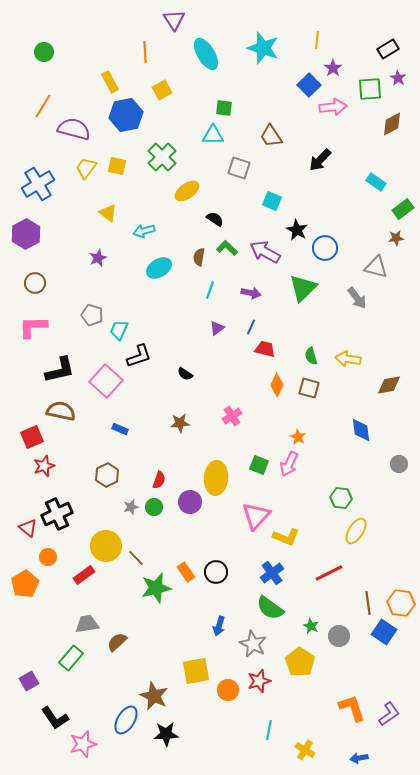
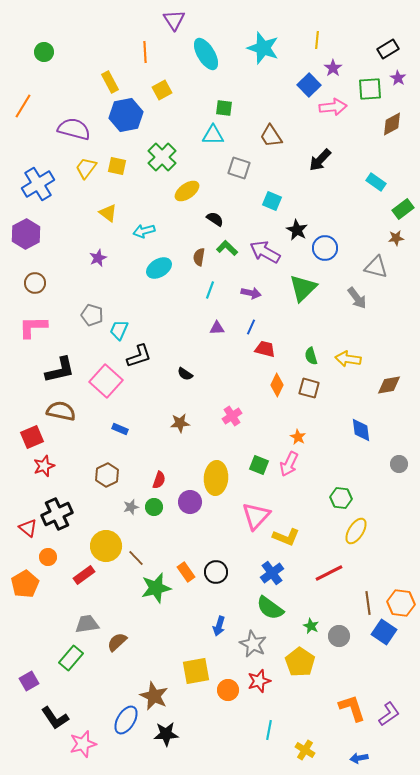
orange line at (43, 106): moved 20 px left
purple triangle at (217, 328): rotated 35 degrees clockwise
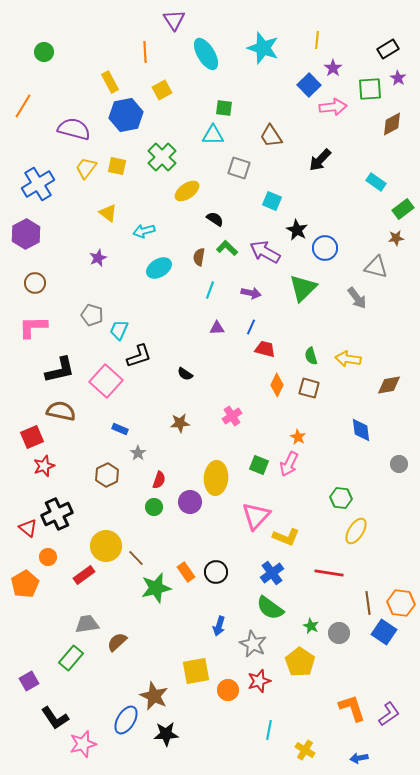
gray star at (131, 507): moved 7 px right, 54 px up; rotated 21 degrees counterclockwise
red line at (329, 573): rotated 36 degrees clockwise
gray circle at (339, 636): moved 3 px up
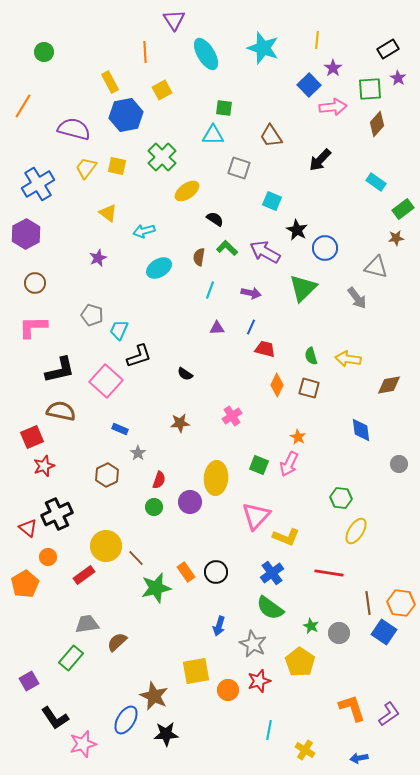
brown diamond at (392, 124): moved 15 px left; rotated 20 degrees counterclockwise
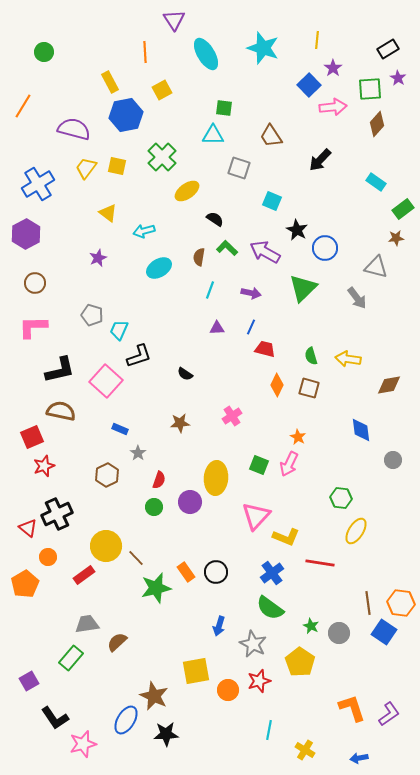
gray circle at (399, 464): moved 6 px left, 4 px up
red line at (329, 573): moved 9 px left, 10 px up
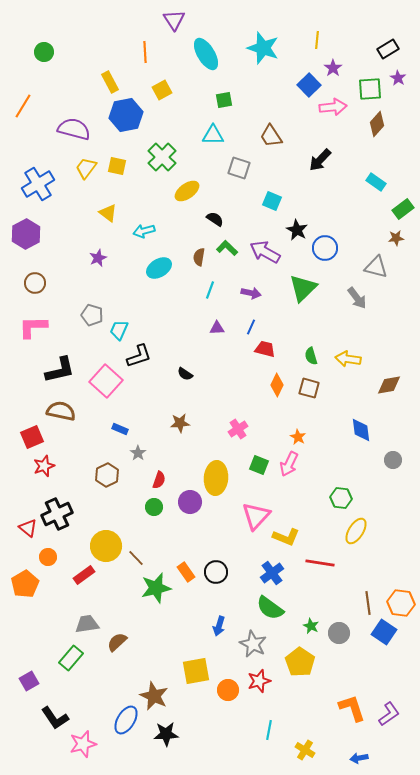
green square at (224, 108): moved 8 px up; rotated 18 degrees counterclockwise
pink cross at (232, 416): moved 6 px right, 13 px down
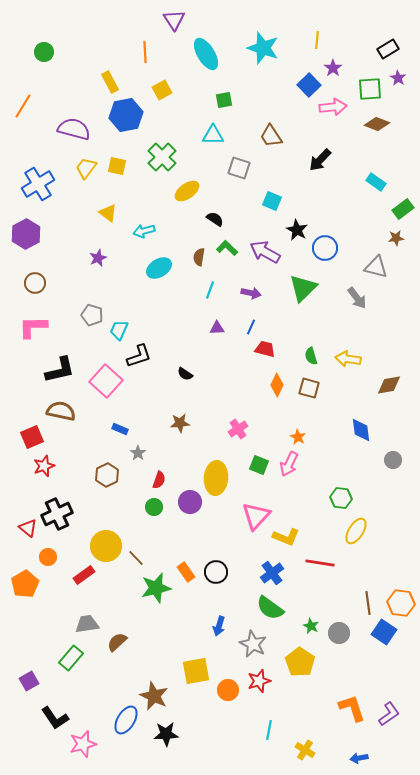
brown diamond at (377, 124): rotated 70 degrees clockwise
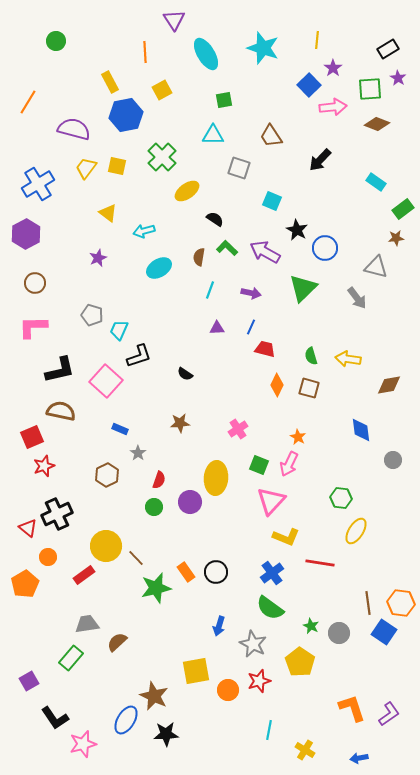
green circle at (44, 52): moved 12 px right, 11 px up
orange line at (23, 106): moved 5 px right, 4 px up
pink triangle at (256, 516): moved 15 px right, 15 px up
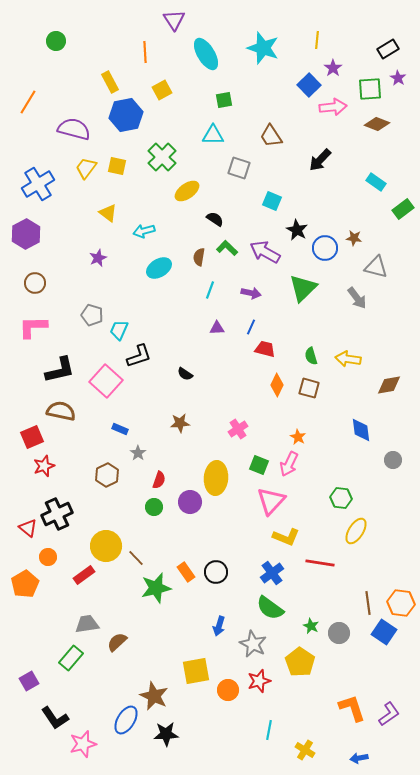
brown star at (396, 238): moved 42 px left; rotated 14 degrees clockwise
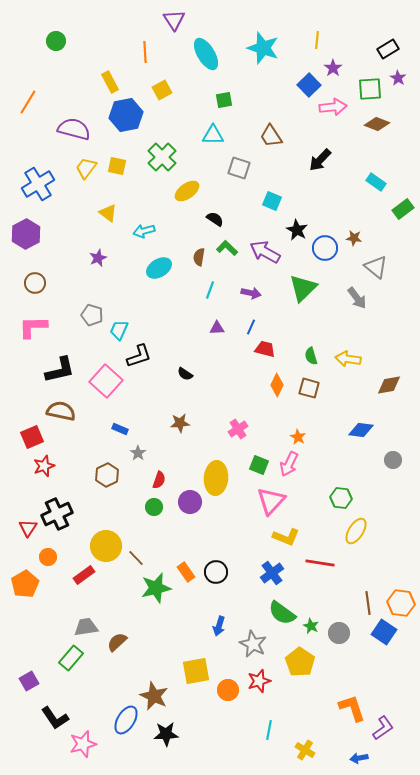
gray triangle at (376, 267): rotated 25 degrees clockwise
blue diamond at (361, 430): rotated 75 degrees counterclockwise
red triangle at (28, 528): rotated 24 degrees clockwise
green semicircle at (270, 608): moved 12 px right, 5 px down
gray trapezoid at (87, 624): moved 1 px left, 3 px down
purple L-shape at (389, 714): moved 6 px left, 14 px down
